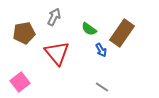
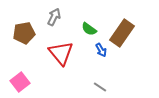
red triangle: moved 4 px right
gray line: moved 2 px left
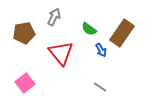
pink square: moved 5 px right, 1 px down
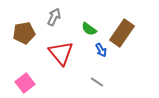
gray line: moved 3 px left, 5 px up
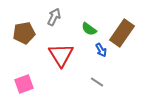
red triangle: moved 2 px down; rotated 8 degrees clockwise
pink square: moved 1 px left, 1 px down; rotated 18 degrees clockwise
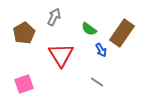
brown pentagon: rotated 20 degrees counterclockwise
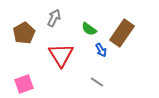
gray arrow: moved 1 px down
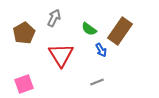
brown rectangle: moved 2 px left, 2 px up
gray line: rotated 56 degrees counterclockwise
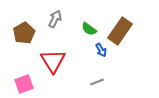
gray arrow: moved 1 px right, 1 px down
red triangle: moved 8 px left, 6 px down
